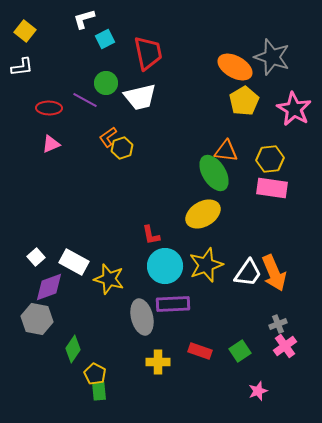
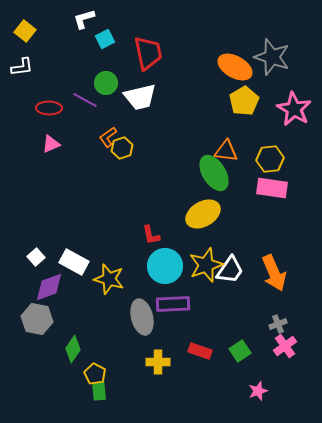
white trapezoid at (248, 273): moved 18 px left, 3 px up
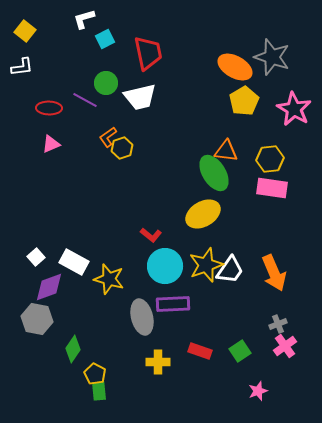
red L-shape at (151, 235): rotated 40 degrees counterclockwise
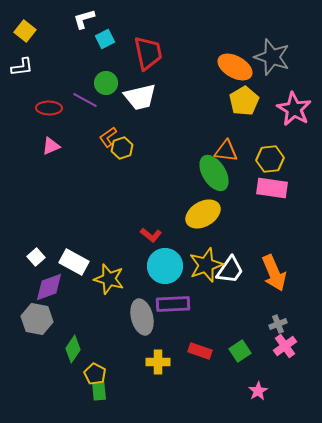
pink triangle at (51, 144): moved 2 px down
pink star at (258, 391): rotated 12 degrees counterclockwise
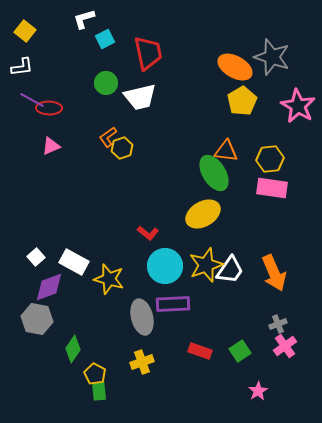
purple line at (85, 100): moved 53 px left
yellow pentagon at (244, 101): moved 2 px left
pink star at (294, 109): moved 4 px right, 3 px up
red L-shape at (151, 235): moved 3 px left, 2 px up
yellow cross at (158, 362): moved 16 px left; rotated 20 degrees counterclockwise
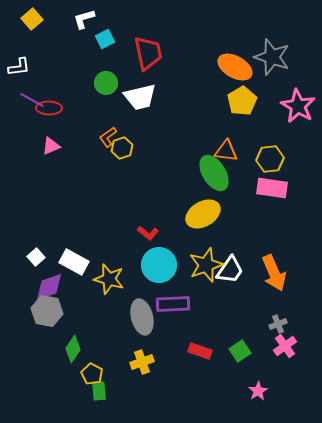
yellow square at (25, 31): moved 7 px right, 12 px up; rotated 10 degrees clockwise
white L-shape at (22, 67): moved 3 px left
cyan circle at (165, 266): moved 6 px left, 1 px up
gray hexagon at (37, 319): moved 10 px right, 8 px up
yellow pentagon at (95, 374): moved 3 px left
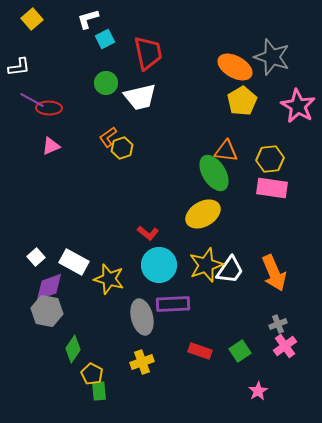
white L-shape at (84, 19): moved 4 px right
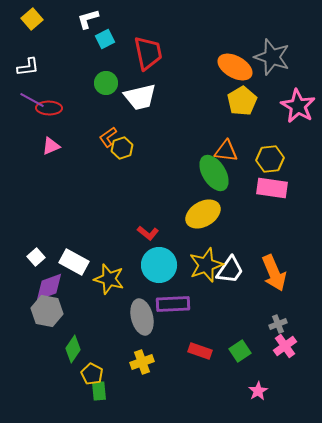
white L-shape at (19, 67): moved 9 px right
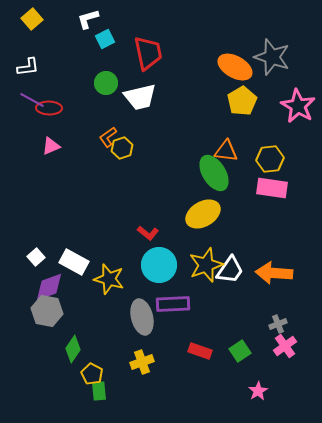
orange arrow at (274, 273): rotated 117 degrees clockwise
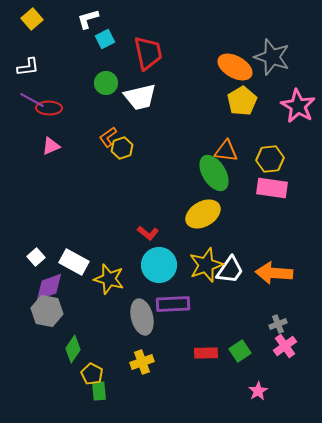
red rectangle at (200, 351): moved 6 px right, 2 px down; rotated 20 degrees counterclockwise
